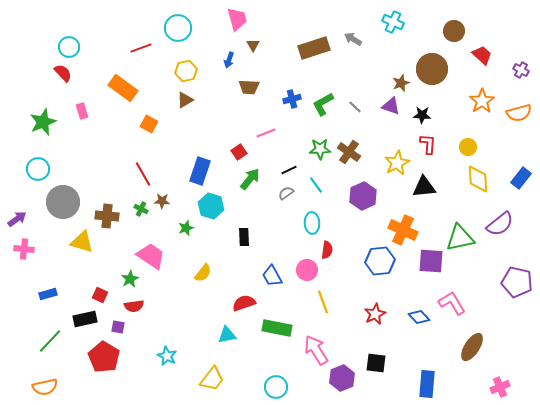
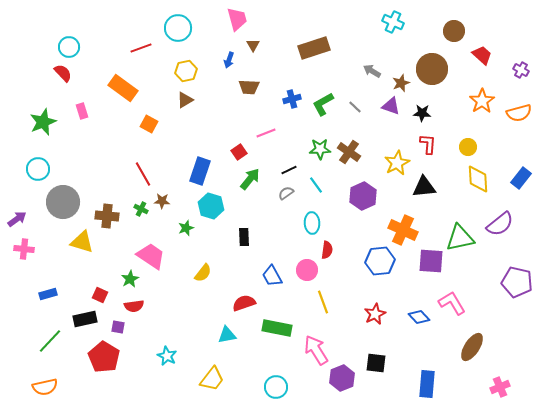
gray arrow at (353, 39): moved 19 px right, 32 px down
black star at (422, 115): moved 2 px up
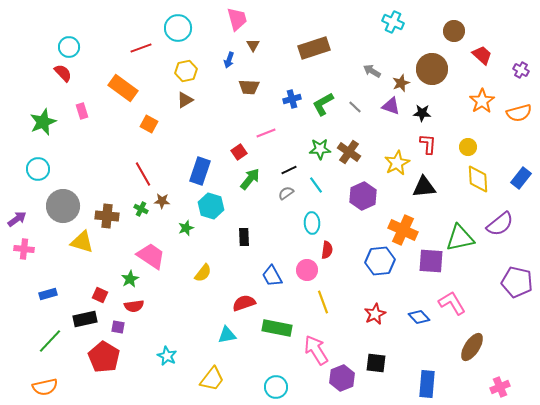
gray circle at (63, 202): moved 4 px down
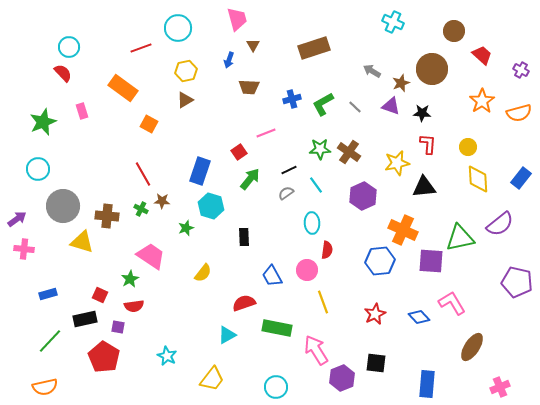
yellow star at (397, 163): rotated 15 degrees clockwise
cyan triangle at (227, 335): rotated 18 degrees counterclockwise
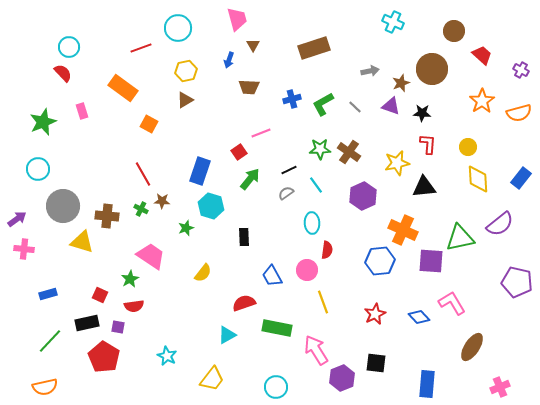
gray arrow at (372, 71): moved 2 px left; rotated 138 degrees clockwise
pink line at (266, 133): moved 5 px left
black rectangle at (85, 319): moved 2 px right, 4 px down
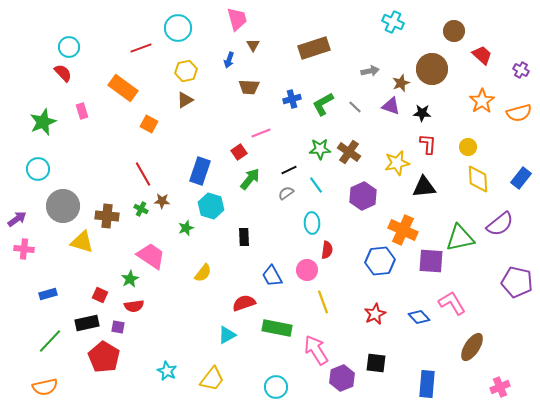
cyan star at (167, 356): moved 15 px down
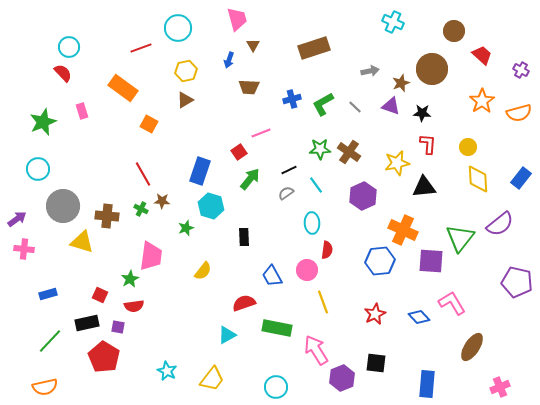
green triangle at (460, 238): rotated 40 degrees counterclockwise
pink trapezoid at (151, 256): rotated 64 degrees clockwise
yellow semicircle at (203, 273): moved 2 px up
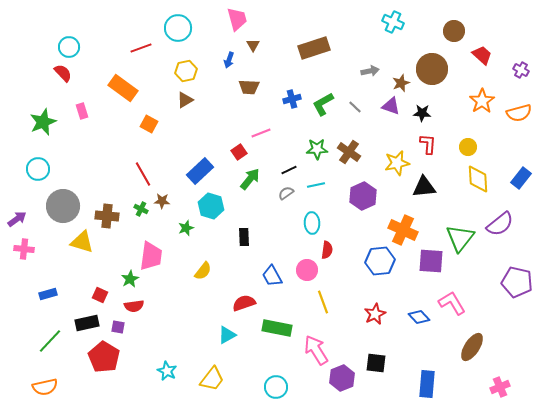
green star at (320, 149): moved 3 px left
blue rectangle at (200, 171): rotated 28 degrees clockwise
cyan line at (316, 185): rotated 66 degrees counterclockwise
